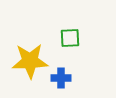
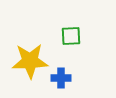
green square: moved 1 px right, 2 px up
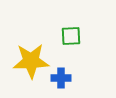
yellow star: moved 1 px right
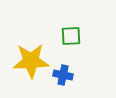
blue cross: moved 2 px right, 3 px up; rotated 12 degrees clockwise
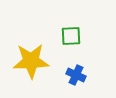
blue cross: moved 13 px right; rotated 12 degrees clockwise
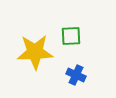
yellow star: moved 4 px right, 9 px up
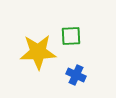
yellow star: moved 3 px right
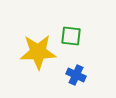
green square: rotated 10 degrees clockwise
